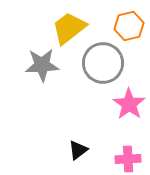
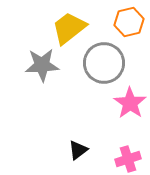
orange hexagon: moved 4 px up
gray circle: moved 1 px right
pink star: moved 1 px right, 1 px up
pink cross: rotated 15 degrees counterclockwise
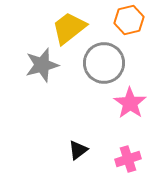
orange hexagon: moved 2 px up
gray star: rotated 12 degrees counterclockwise
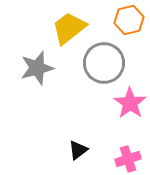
gray star: moved 5 px left, 3 px down
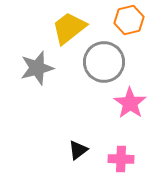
gray circle: moved 1 px up
pink cross: moved 7 px left; rotated 20 degrees clockwise
